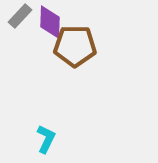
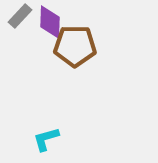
cyan L-shape: rotated 132 degrees counterclockwise
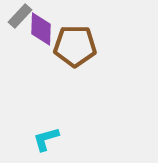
purple diamond: moved 9 px left, 7 px down
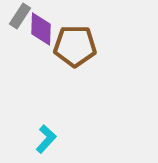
gray rectangle: rotated 10 degrees counterclockwise
cyan L-shape: rotated 148 degrees clockwise
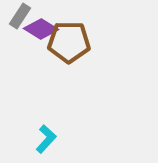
purple diamond: rotated 60 degrees counterclockwise
brown pentagon: moved 6 px left, 4 px up
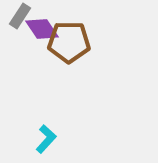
purple diamond: moved 1 px right; rotated 24 degrees clockwise
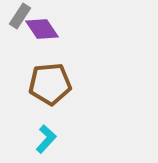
brown pentagon: moved 19 px left, 42 px down; rotated 6 degrees counterclockwise
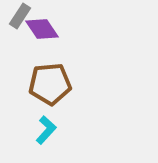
cyan L-shape: moved 9 px up
